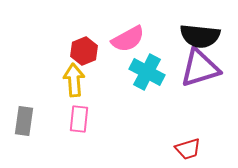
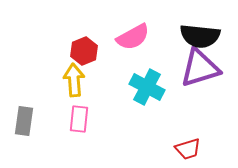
pink semicircle: moved 5 px right, 2 px up
cyan cross: moved 15 px down
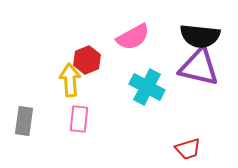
red hexagon: moved 3 px right, 9 px down
purple triangle: moved 1 px left, 1 px up; rotated 30 degrees clockwise
yellow arrow: moved 4 px left
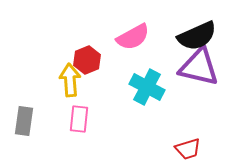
black semicircle: moved 3 px left; rotated 30 degrees counterclockwise
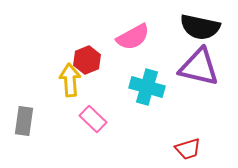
black semicircle: moved 3 px right, 9 px up; rotated 36 degrees clockwise
cyan cross: rotated 12 degrees counterclockwise
pink rectangle: moved 14 px right; rotated 52 degrees counterclockwise
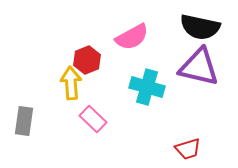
pink semicircle: moved 1 px left
yellow arrow: moved 1 px right, 3 px down
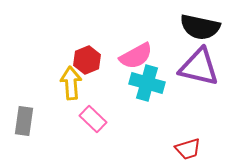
pink semicircle: moved 4 px right, 19 px down
cyan cross: moved 4 px up
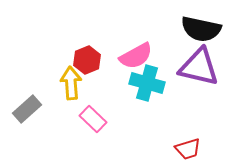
black semicircle: moved 1 px right, 2 px down
gray rectangle: moved 3 px right, 12 px up; rotated 40 degrees clockwise
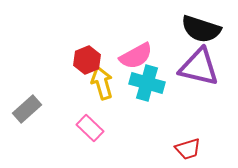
black semicircle: rotated 6 degrees clockwise
yellow arrow: moved 31 px right; rotated 12 degrees counterclockwise
pink rectangle: moved 3 px left, 9 px down
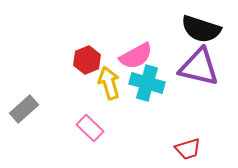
yellow arrow: moved 7 px right
gray rectangle: moved 3 px left
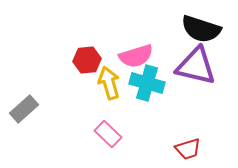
pink semicircle: rotated 12 degrees clockwise
red hexagon: rotated 16 degrees clockwise
purple triangle: moved 3 px left, 1 px up
pink rectangle: moved 18 px right, 6 px down
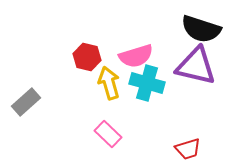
red hexagon: moved 3 px up; rotated 20 degrees clockwise
gray rectangle: moved 2 px right, 7 px up
